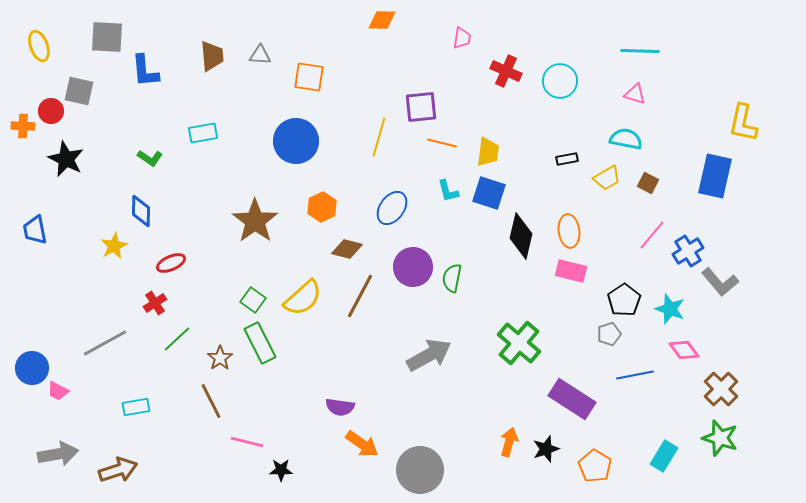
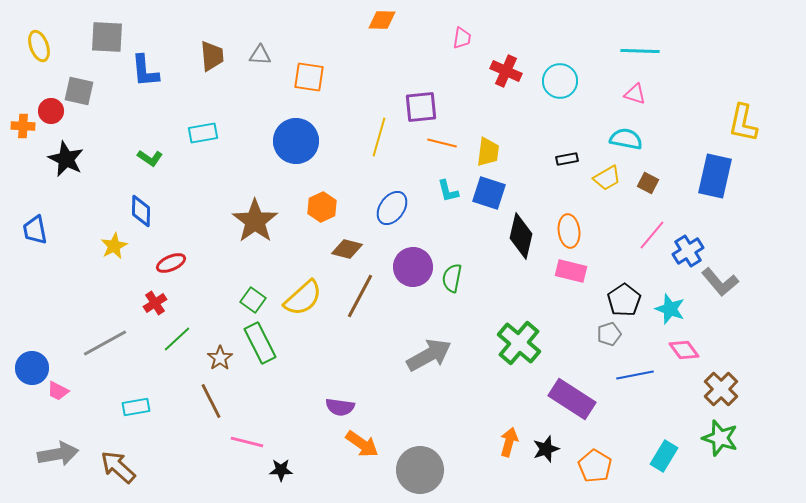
brown arrow at (118, 470): moved 3 px up; rotated 120 degrees counterclockwise
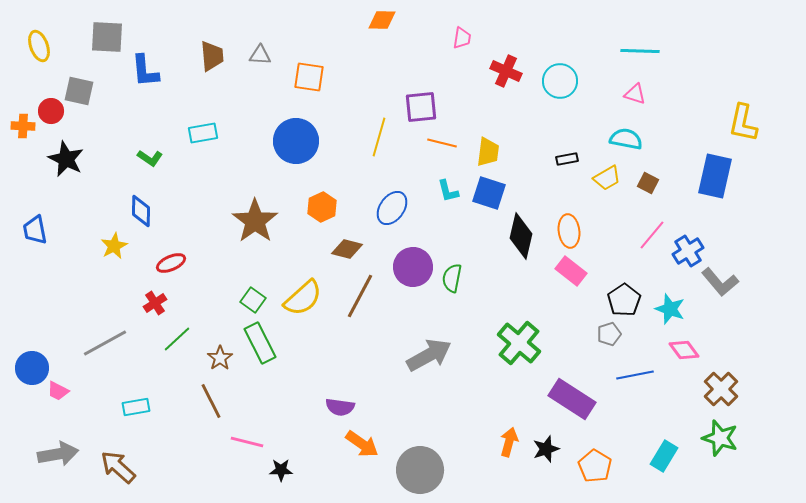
pink rectangle at (571, 271): rotated 24 degrees clockwise
